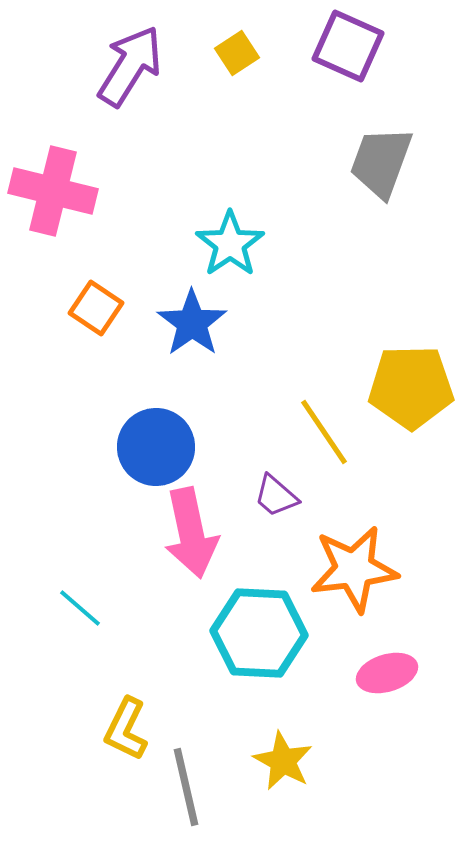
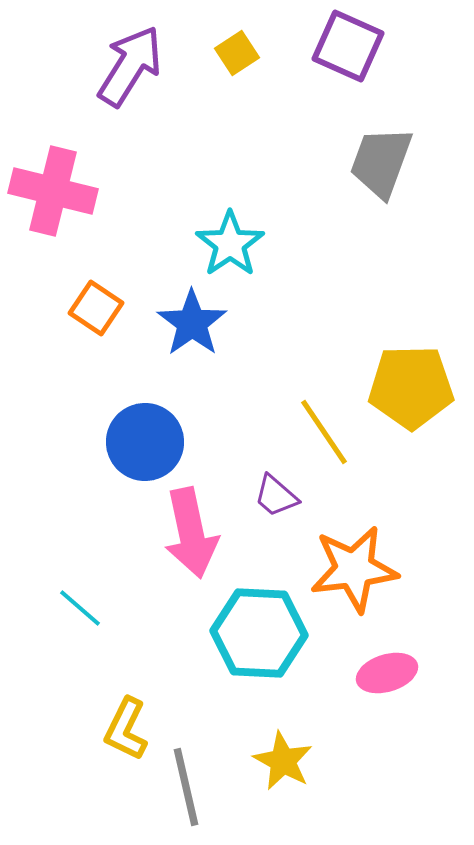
blue circle: moved 11 px left, 5 px up
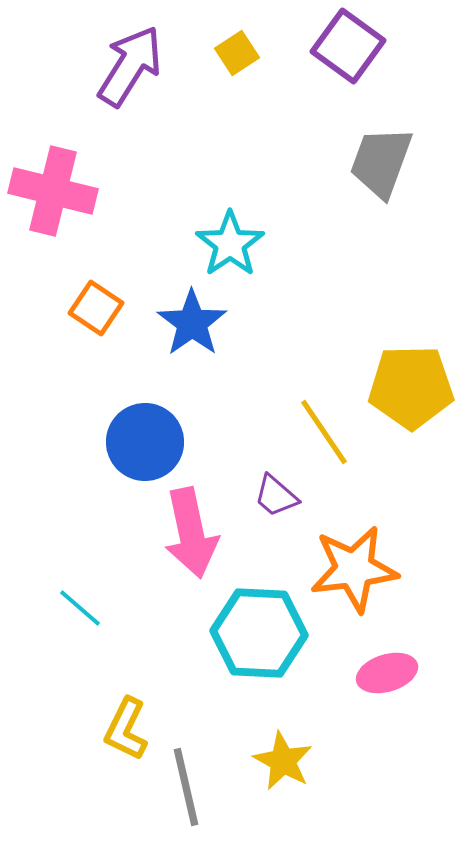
purple square: rotated 12 degrees clockwise
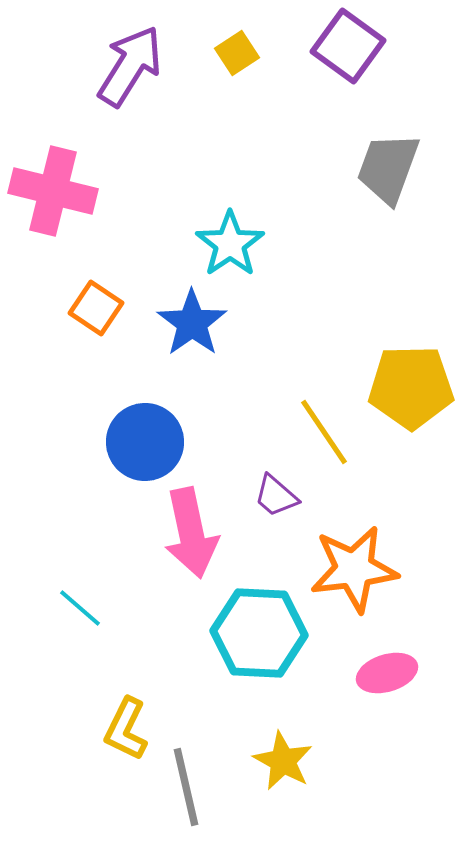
gray trapezoid: moved 7 px right, 6 px down
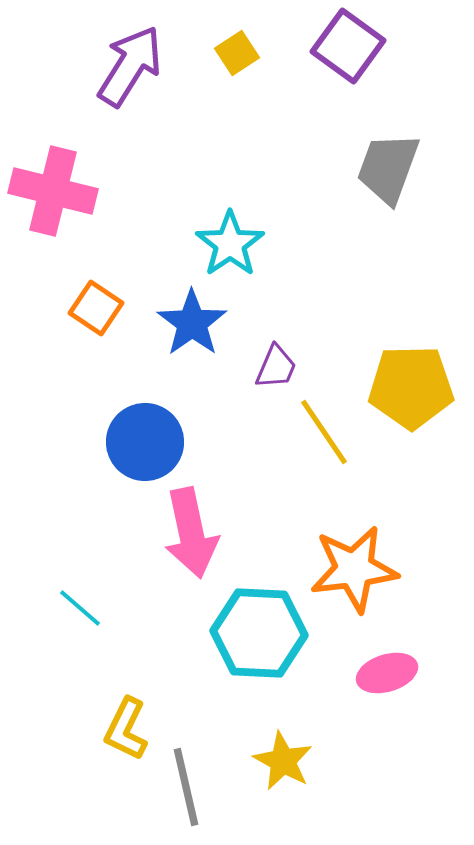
purple trapezoid: moved 129 px up; rotated 108 degrees counterclockwise
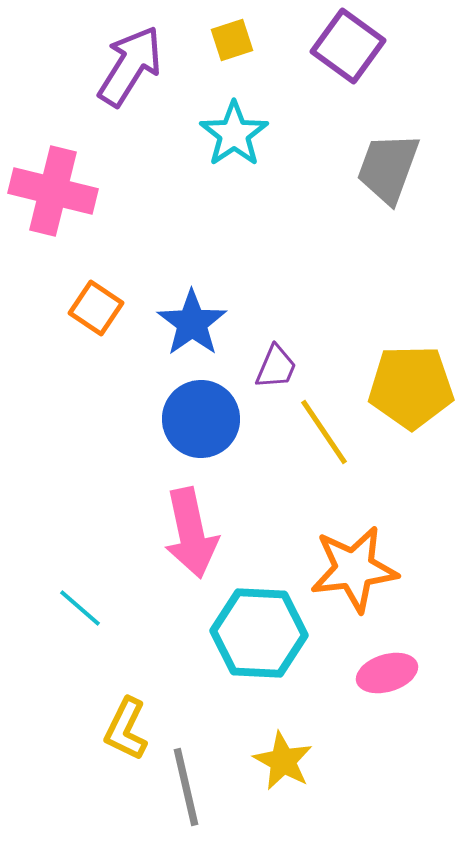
yellow square: moved 5 px left, 13 px up; rotated 15 degrees clockwise
cyan star: moved 4 px right, 110 px up
blue circle: moved 56 px right, 23 px up
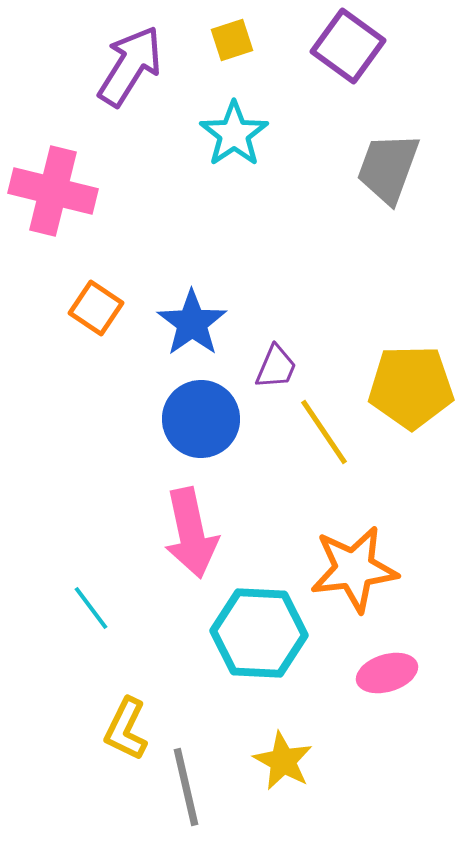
cyan line: moved 11 px right; rotated 12 degrees clockwise
